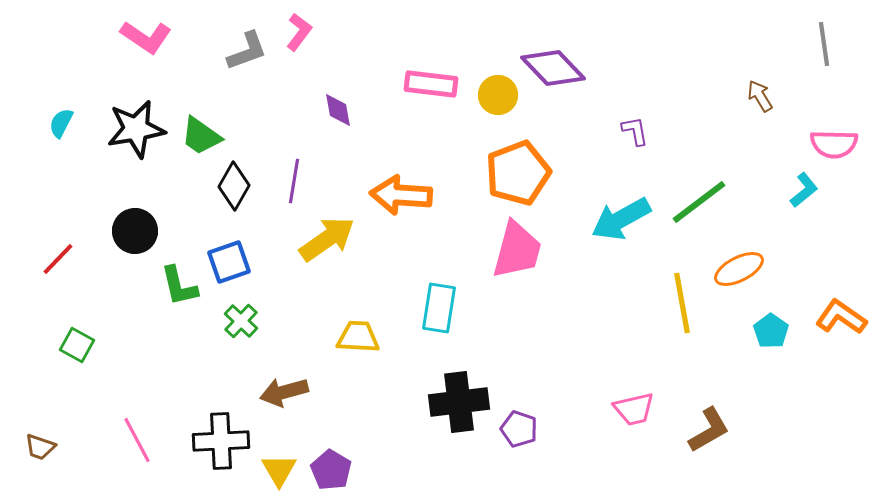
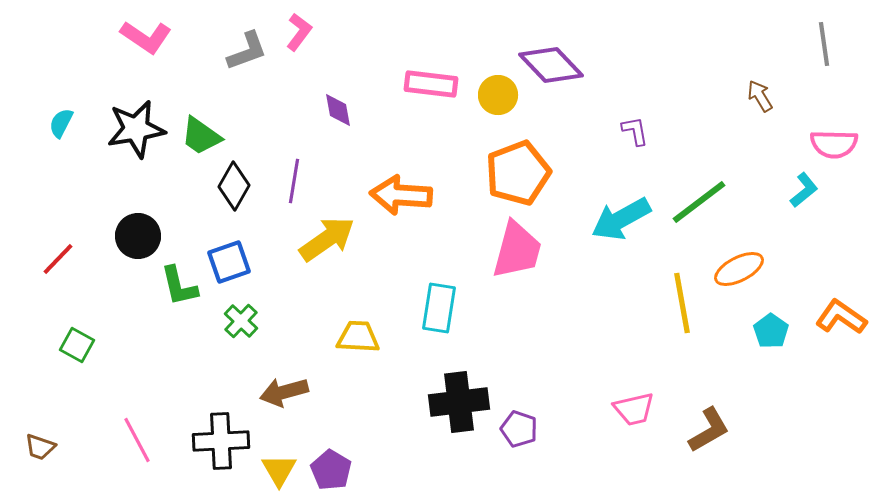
purple diamond at (553, 68): moved 2 px left, 3 px up
black circle at (135, 231): moved 3 px right, 5 px down
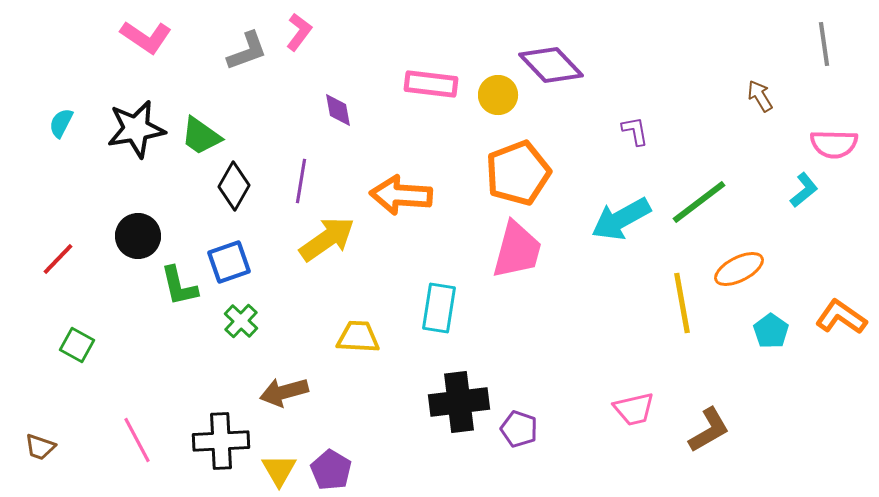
purple line at (294, 181): moved 7 px right
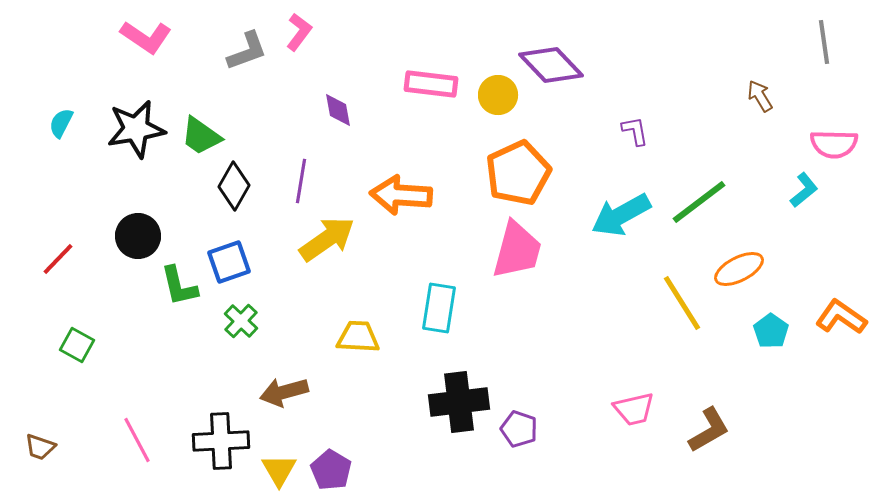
gray line at (824, 44): moved 2 px up
orange pentagon at (518, 173): rotated 4 degrees counterclockwise
cyan arrow at (621, 219): moved 4 px up
yellow line at (682, 303): rotated 22 degrees counterclockwise
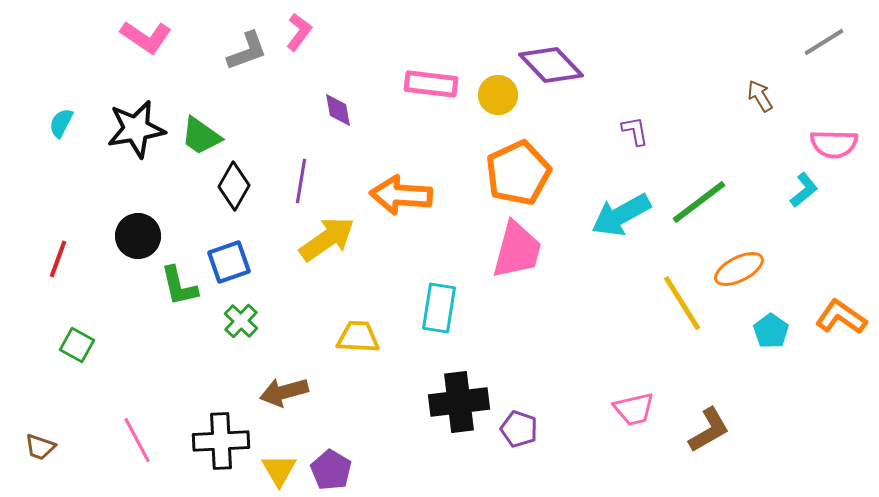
gray line at (824, 42): rotated 66 degrees clockwise
red line at (58, 259): rotated 24 degrees counterclockwise
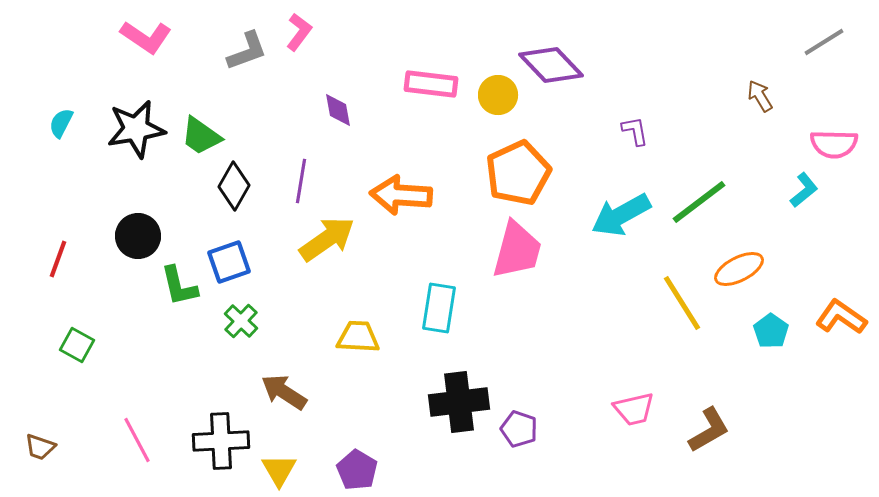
brown arrow at (284, 392): rotated 48 degrees clockwise
purple pentagon at (331, 470): moved 26 px right
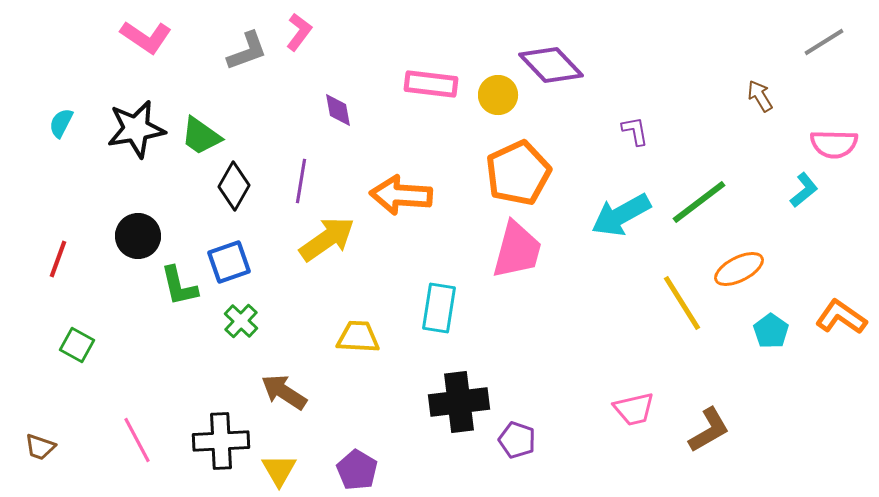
purple pentagon at (519, 429): moved 2 px left, 11 px down
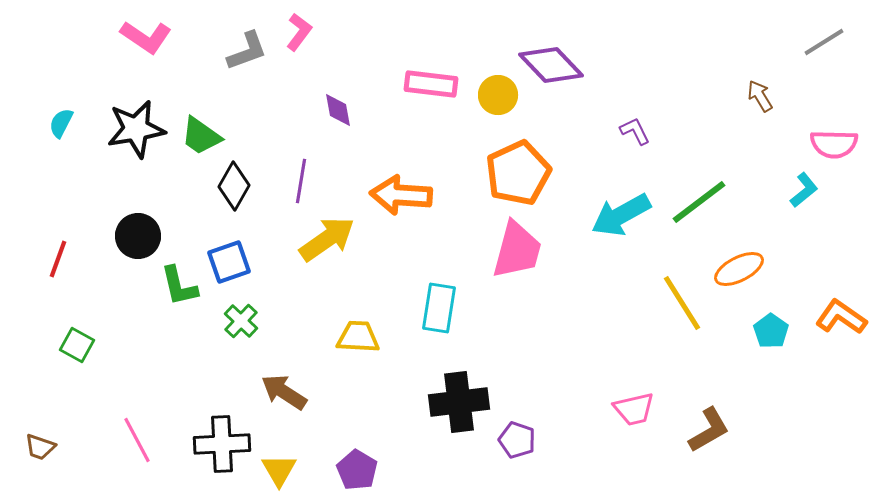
purple L-shape at (635, 131): rotated 16 degrees counterclockwise
black cross at (221, 441): moved 1 px right, 3 px down
